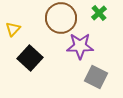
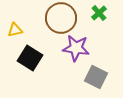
yellow triangle: moved 2 px right, 1 px down; rotated 35 degrees clockwise
purple star: moved 4 px left, 2 px down; rotated 8 degrees clockwise
black square: rotated 10 degrees counterclockwise
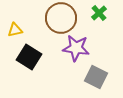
black square: moved 1 px left, 1 px up
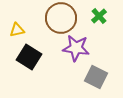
green cross: moved 3 px down
yellow triangle: moved 2 px right
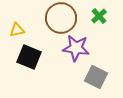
black square: rotated 10 degrees counterclockwise
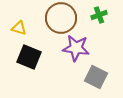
green cross: moved 1 px up; rotated 21 degrees clockwise
yellow triangle: moved 2 px right, 2 px up; rotated 28 degrees clockwise
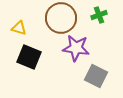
gray square: moved 1 px up
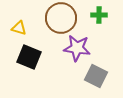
green cross: rotated 21 degrees clockwise
purple star: moved 1 px right
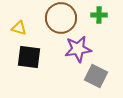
purple star: moved 1 px right, 1 px down; rotated 16 degrees counterclockwise
black square: rotated 15 degrees counterclockwise
